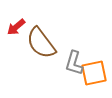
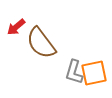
gray L-shape: moved 9 px down
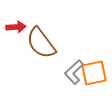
red arrow: rotated 144 degrees counterclockwise
gray L-shape: rotated 30 degrees clockwise
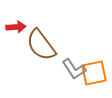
brown semicircle: moved 2 px down
gray L-shape: moved 3 px up; rotated 80 degrees counterclockwise
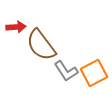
gray L-shape: moved 8 px left, 2 px down
orange square: rotated 16 degrees counterclockwise
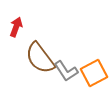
red arrow: rotated 66 degrees counterclockwise
brown semicircle: moved 1 px left, 13 px down
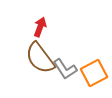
red arrow: moved 24 px right
gray L-shape: moved 1 px left, 2 px up
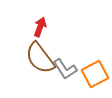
orange square: moved 1 px right, 1 px down
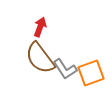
orange square: moved 4 px left, 1 px up; rotated 8 degrees clockwise
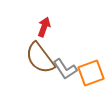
red arrow: moved 4 px right
